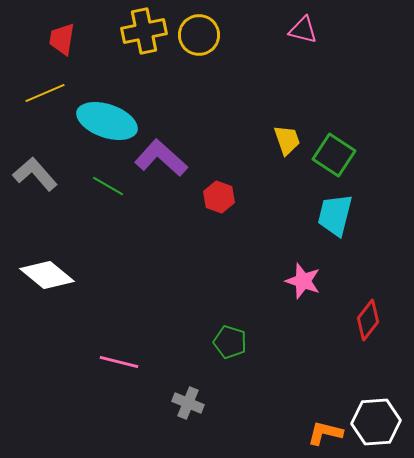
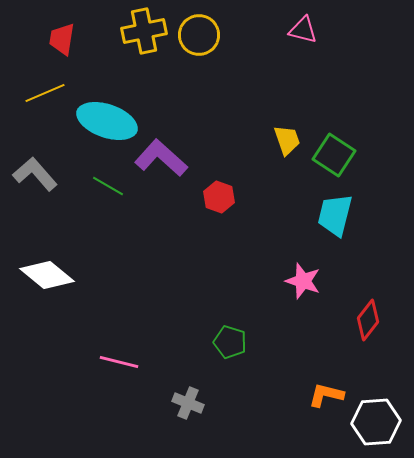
orange L-shape: moved 1 px right, 38 px up
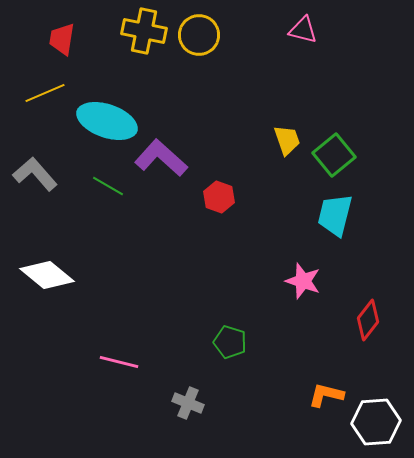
yellow cross: rotated 24 degrees clockwise
green square: rotated 18 degrees clockwise
